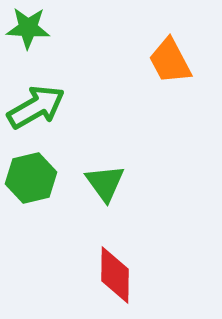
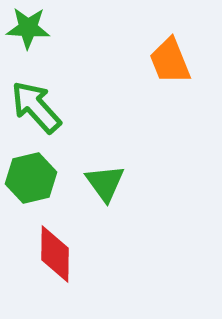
orange trapezoid: rotated 6 degrees clockwise
green arrow: rotated 102 degrees counterclockwise
red diamond: moved 60 px left, 21 px up
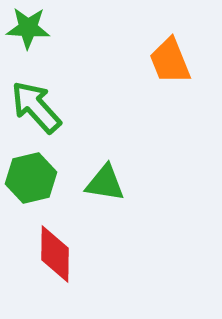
green triangle: rotated 45 degrees counterclockwise
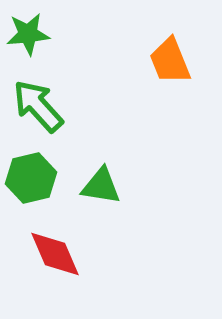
green star: moved 6 px down; rotated 9 degrees counterclockwise
green arrow: moved 2 px right, 1 px up
green triangle: moved 4 px left, 3 px down
red diamond: rotated 24 degrees counterclockwise
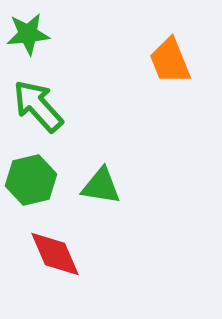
green hexagon: moved 2 px down
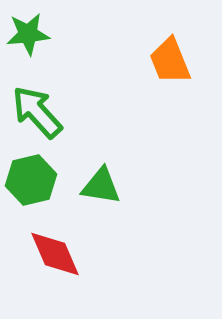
green arrow: moved 1 px left, 6 px down
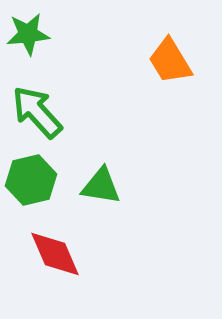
orange trapezoid: rotated 9 degrees counterclockwise
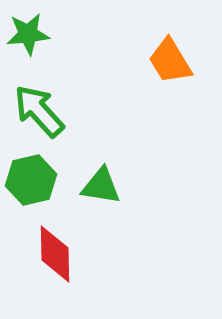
green arrow: moved 2 px right, 1 px up
red diamond: rotated 22 degrees clockwise
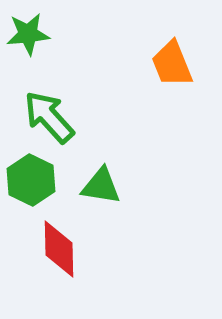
orange trapezoid: moved 2 px right, 3 px down; rotated 9 degrees clockwise
green arrow: moved 10 px right, 6 px down
green hexagon: rotated 21 degrees counterclockwise
red diamond: moved 4 px right, 5 px up
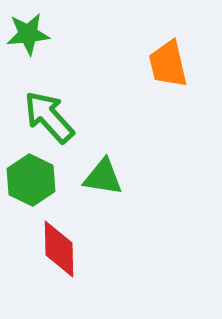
orange trapezoid: moved 4 px left; rotated 9 degrees clockwise
green triangle: moved 2 px right, 9 px up
